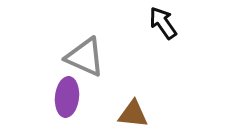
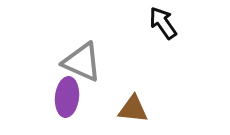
gray triangle: moved 3 px left, 5 px down
brown triangle: moved 5 px up
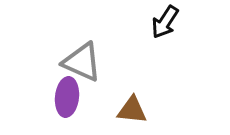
black arrow: moved 2 px right, 1 px up; rotated 112 degrees counterclockwise
brown triangle: moved 1 px left, 1 px down
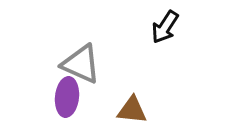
black arrow: moved 5 px down
gray triangle: moved 1 px left, 2 px down
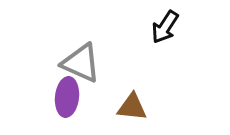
gray triangle: moved 1 px up
brown triangle: moved 3 px up
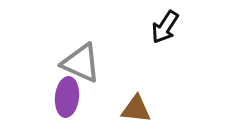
brown triangle: moved 4 px right, 2 px down
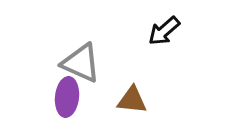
black arrow: moved 1 px left, 4 px down; rotated 16 degrees clockwise
brown triangle: moved 4 px left, 9 px up
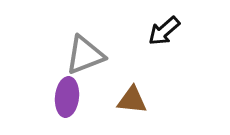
gray triangle: moved 4 px right, 8 px up; rotated 45 degrees counterclockwise
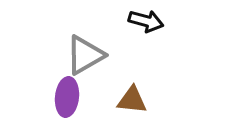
black arrow: moved 18 px left, 10 px up; rotated 124 degrees counterclockwise
gray triangle: rotated 9 degrees counterclockwise
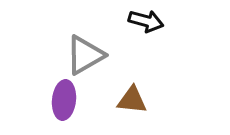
purple ellipse: moved 3 px left, 3 px down
